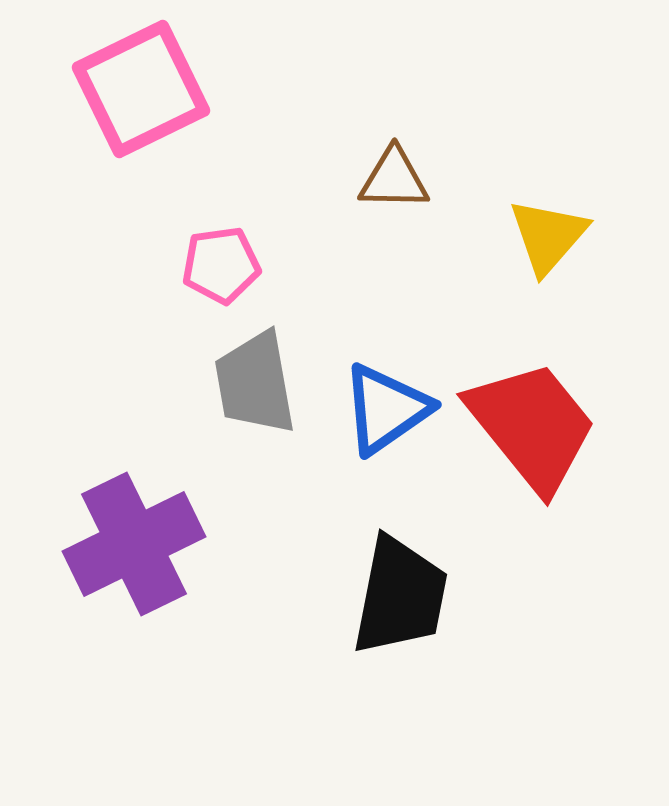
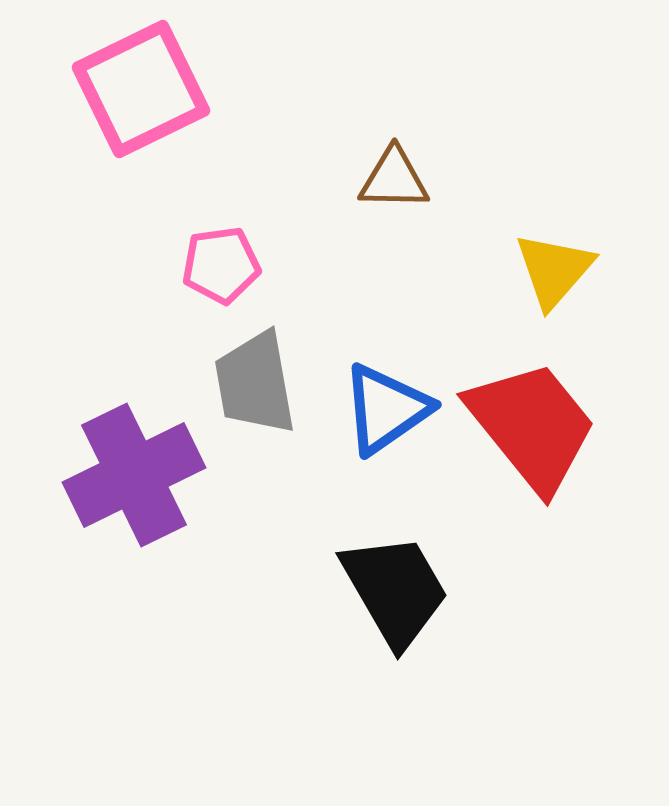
yellow triangle: moved 6 px right, 34 px down
purple cross: moved 69 px up
black trapezoid: moved 5 px left, 6 px up; rotated 41 degrees counterclockwise
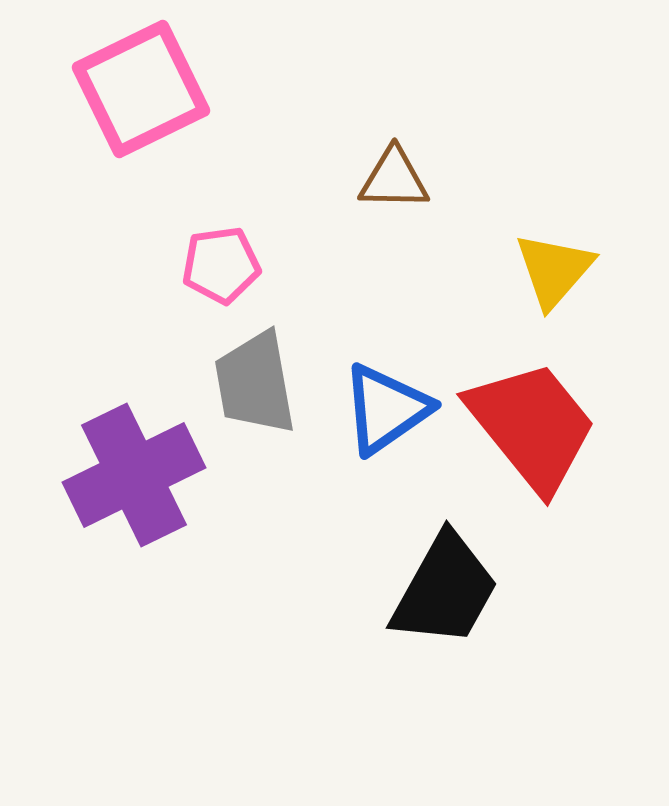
black trapezoid: moved 50 px right; rotated 59 degrees clockwise
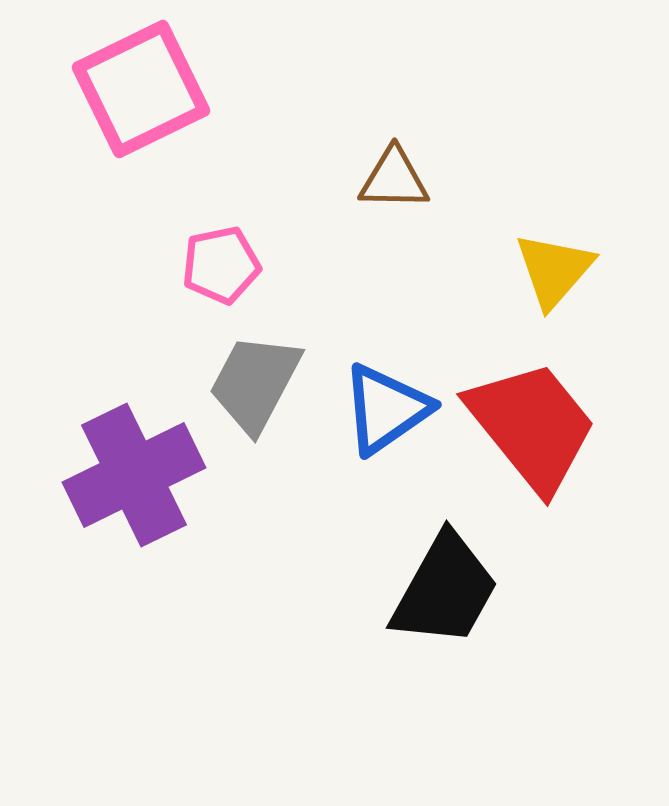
pink pentagon: rotated 4 degrees counterclockwise
gray trapezoid: rotated 38 degrees clockwise
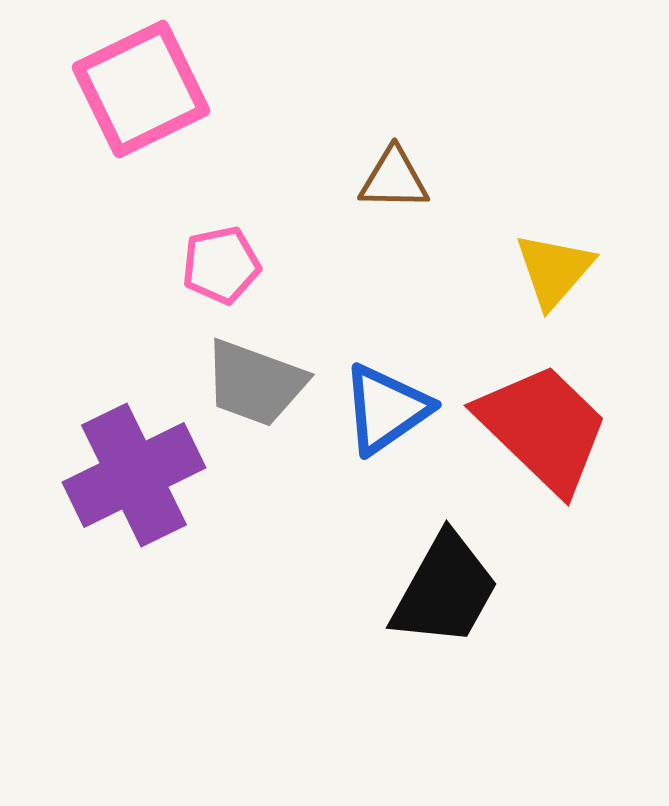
gray trapezoid: rotated 98 degrees counterclockwise
red trapezoid: moved 11 px right, 2 px down; rotated 7 degrees counterclockwise
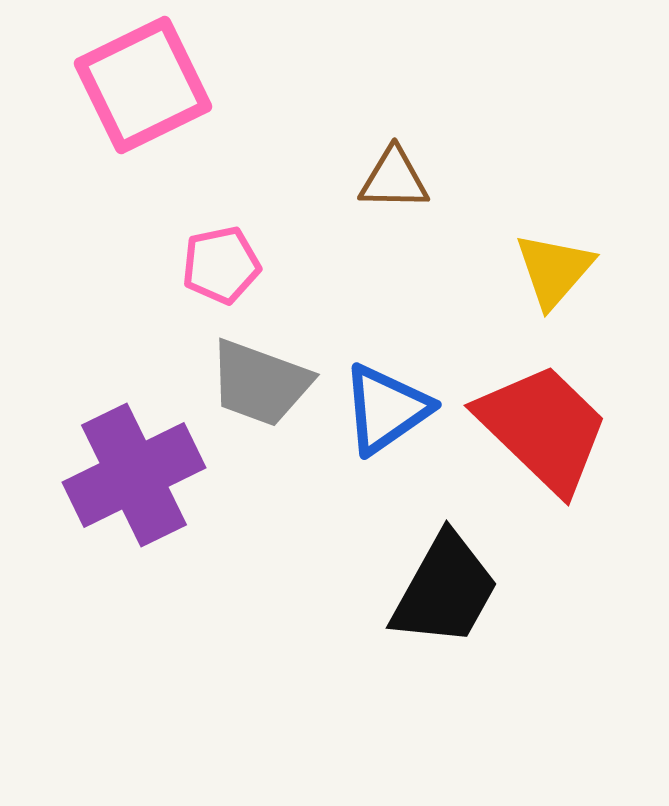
pink square: moved 2 px right, 4 px up
gray trapezoid: moved 5 px right
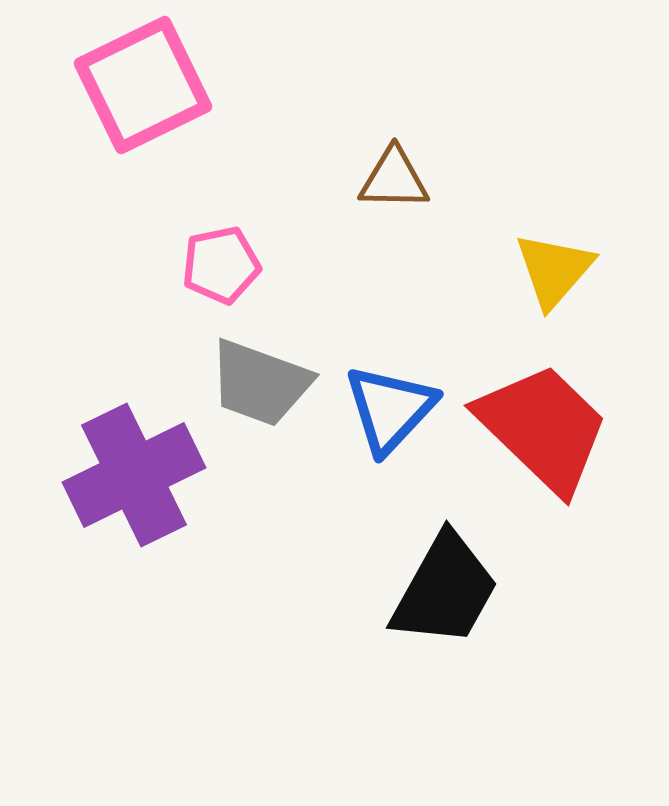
blue triangle: moved 4 px right; rotated 12 degrees counterclockwise
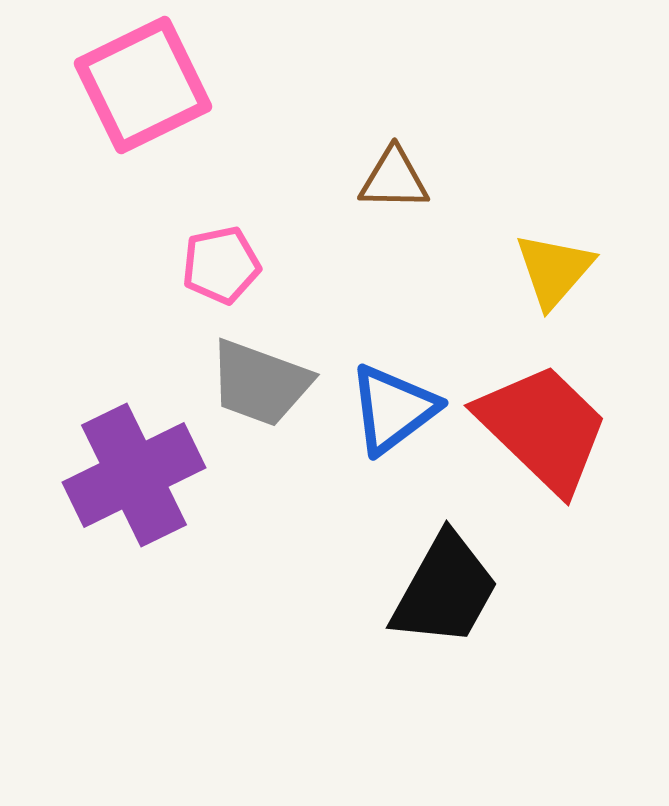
blue triangle: moved 3 px right; rotated 10 degrees clockwise
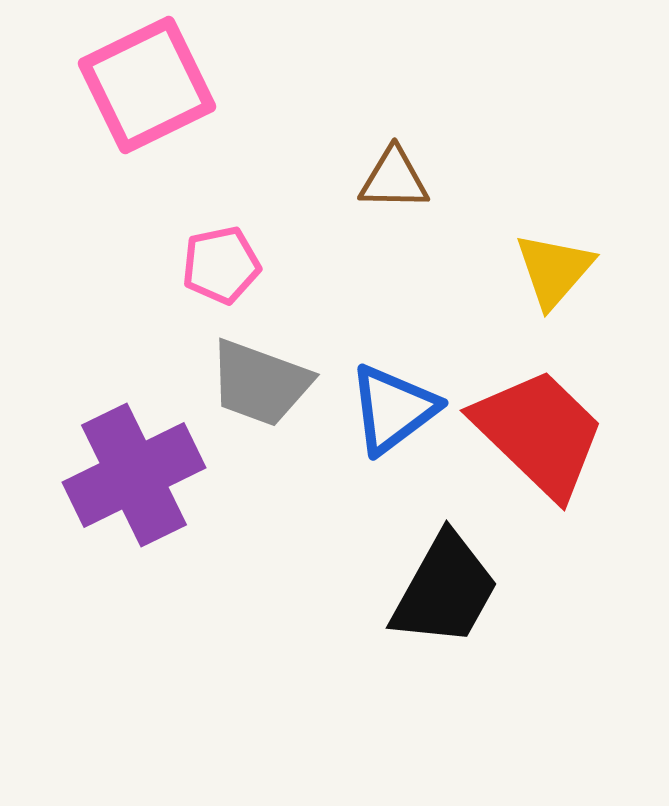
pink square: moved 4 px right
red trapezoid: moved 4 px left, 5 px down
